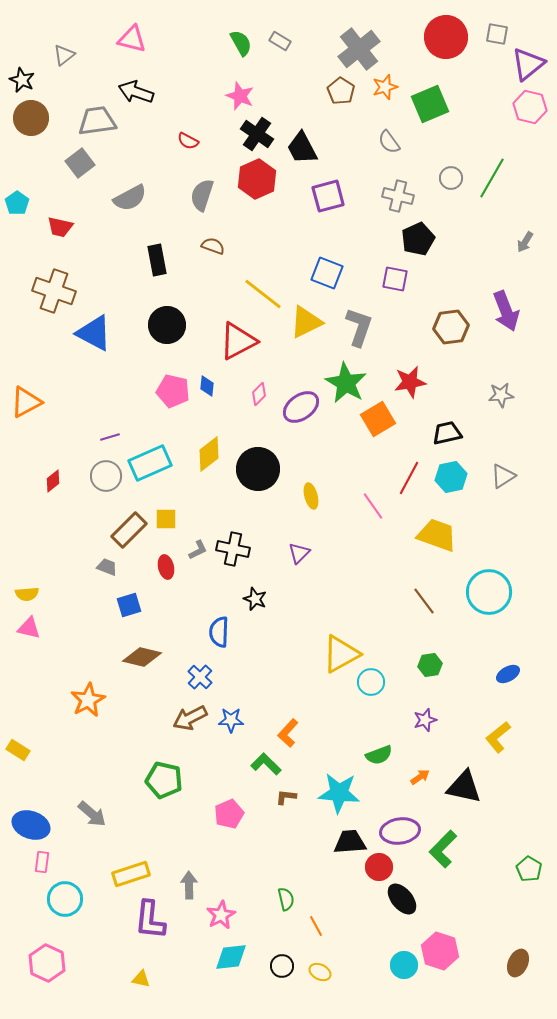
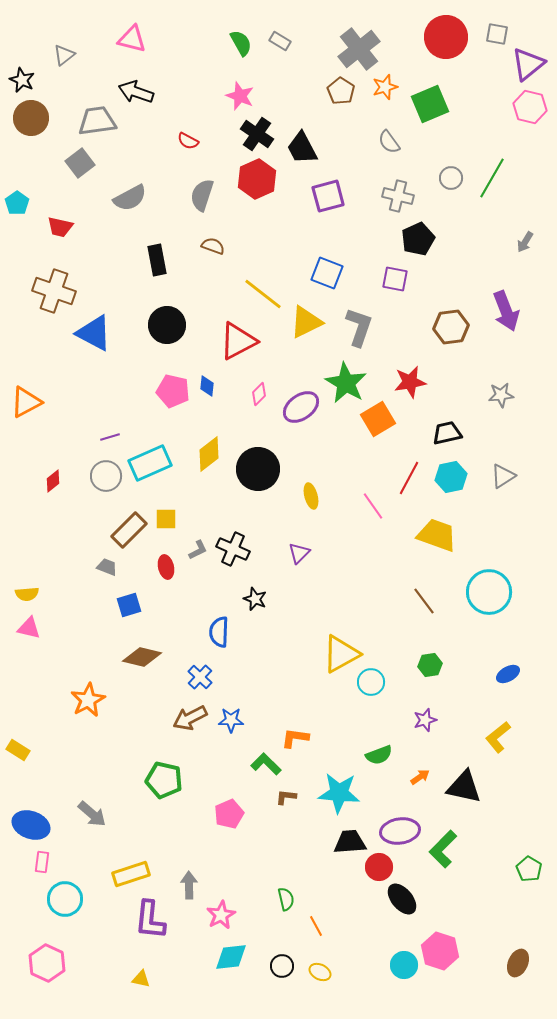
black cross at (233, 549): rotated 12 degrees clockwise
orange L-shape at (288, 733): moved 7 px right, 5 px down; rotated 56 degrees clockwise
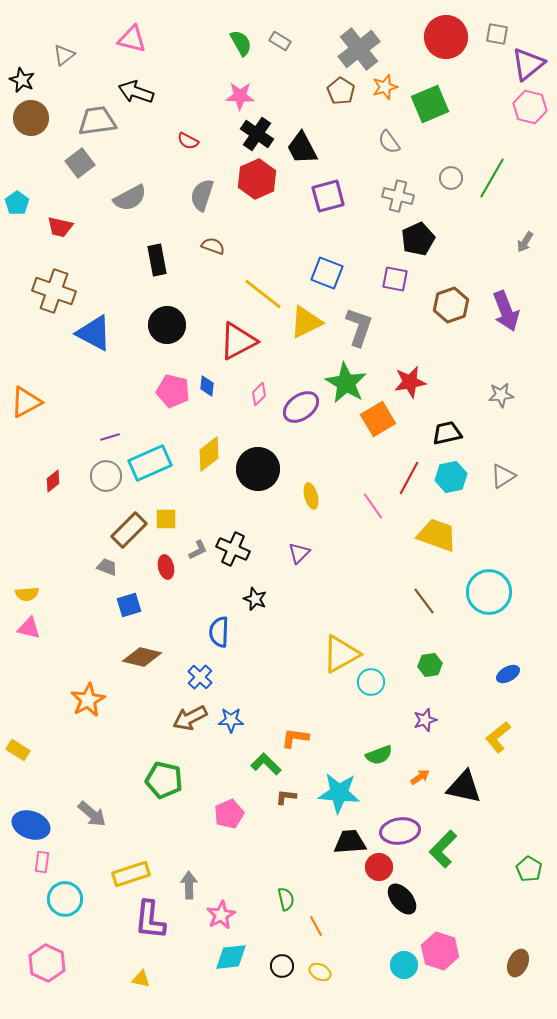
pink star at (240, 96): rotated 20 degrees counterclockwise
brown hexagon at (451, 327): moved 22 px up; rotated 12 degrees counterclockwise
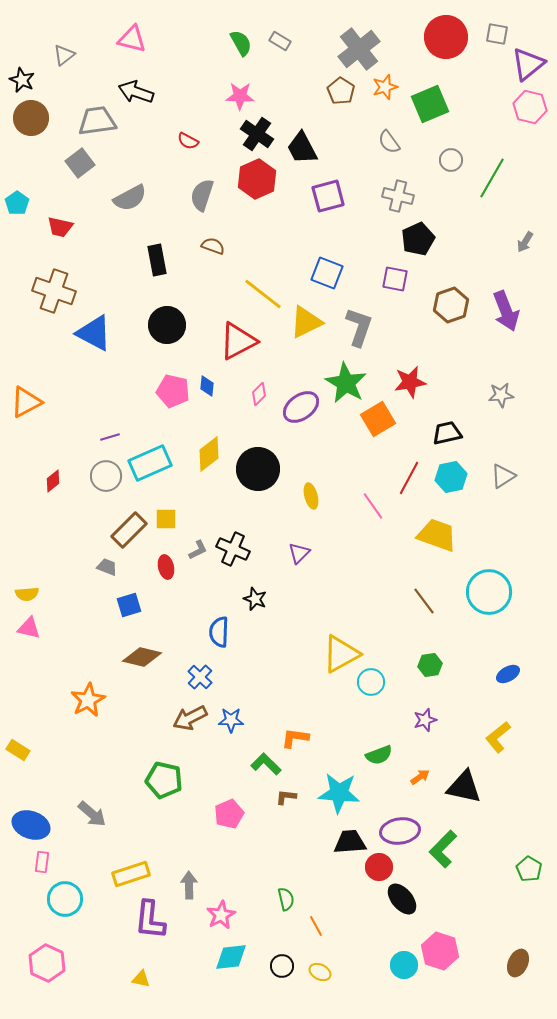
gray circle at (451, 178): moved 18 px up
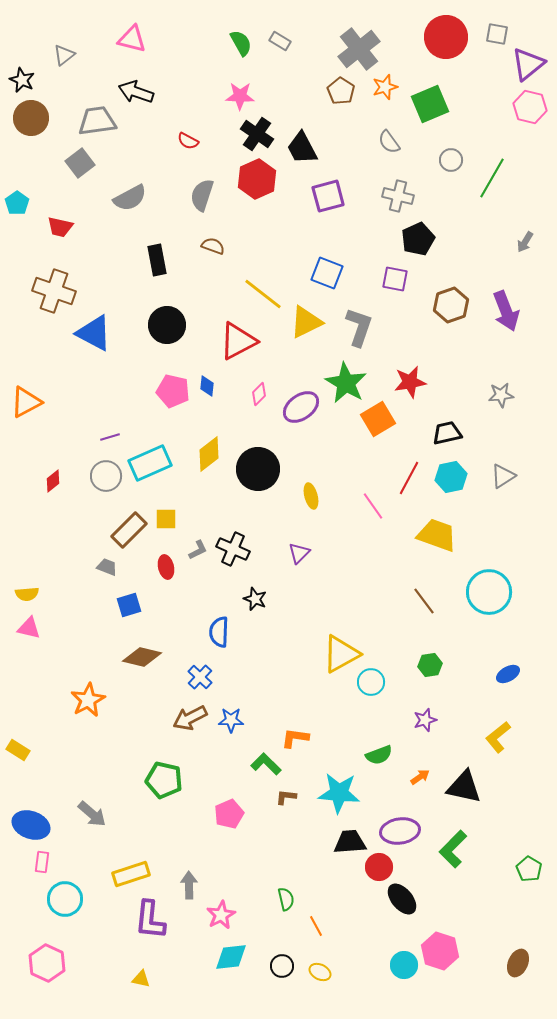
green L-shape at (443, 849): moved 10 px right
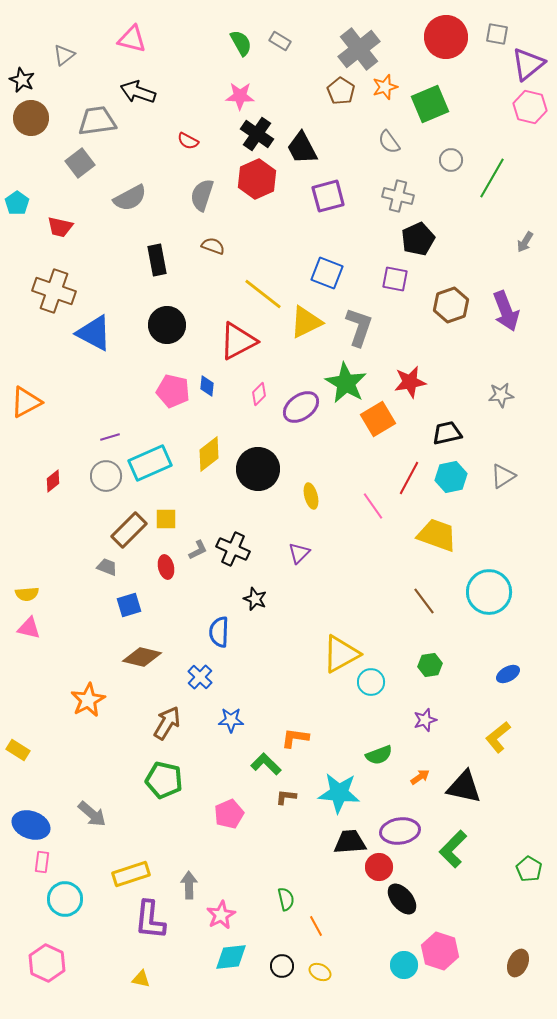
black arrow at (136, 92): moved 2 px right
brown arrow at (190, 718): moved 23 px left, 5 px down; rotated 148 degrees clockwise
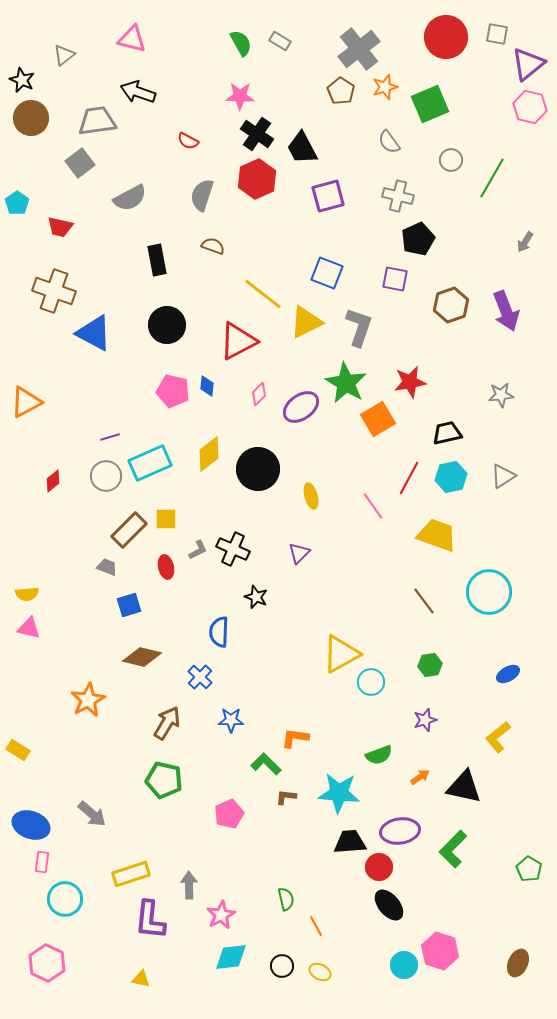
black star at (255, 599): moved 1 px right, 2 px up
black ellipse at (402, 899): moved 13 px left, 6 px down
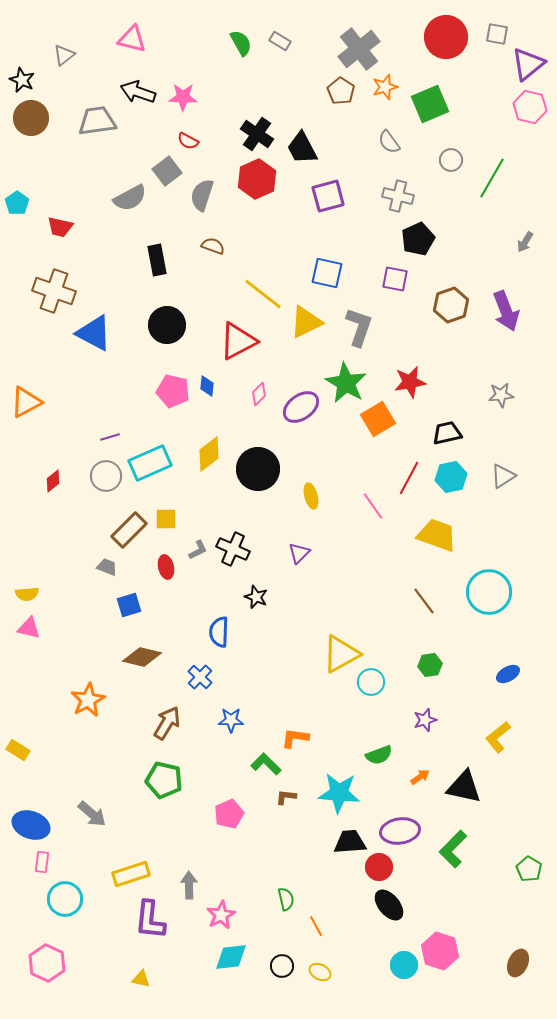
pink star at (240, 96): moved 57 px left, 1 px down
gray square at (80, 163): moved 87 px right, 8 px down
blue square at (327, 273): rotated 8 degrees counterclockwise
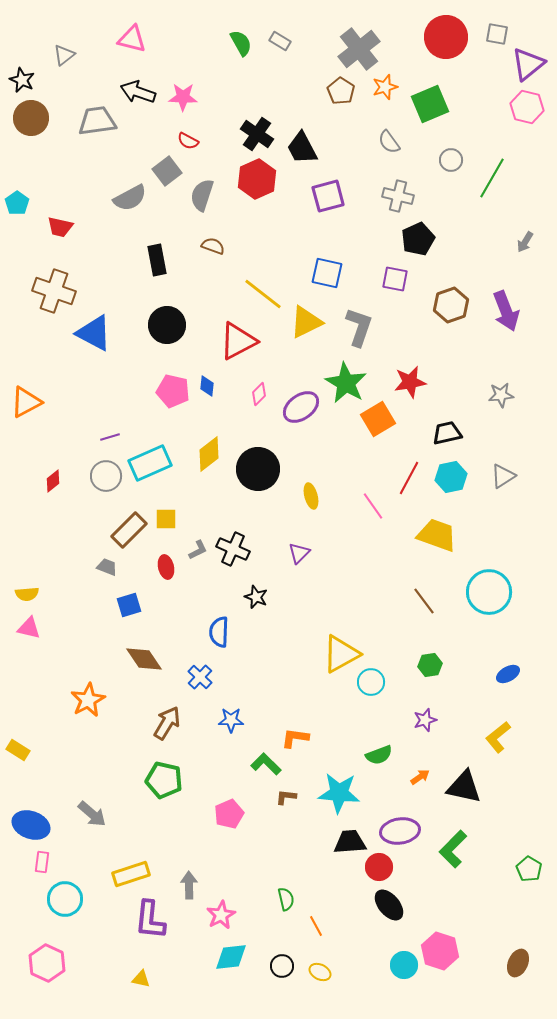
pink hexagon at (530, 107): moved 3 px left
brown diamond at (142, 657): moved 2 px right, 2 px down; rotated 42 degrees clockwise
